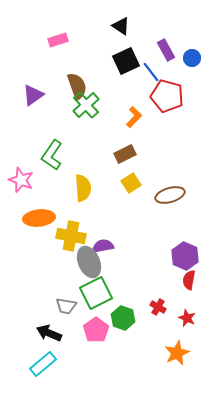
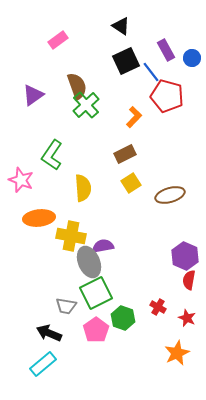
pink rectangle: rotated 18 degrees counterclockwise
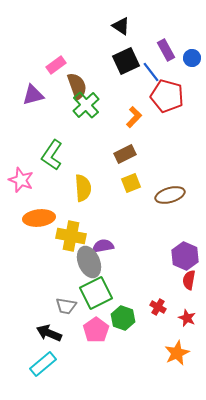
pink rectangle: moved 2 px left, 25 px down
purple triangle: rotated 20 degrees clockwise
yellow square: rotated 12 degrees clockwise
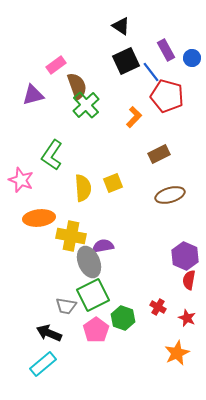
brown rectangle: moved 34 px right
yellow square: moved 18 px left
green square: moved 3 px left, 2 px down
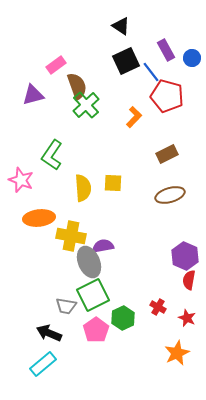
brown rectangle: moved 8 px right
yellow square: rotated 24 degrees clockwise
green hexagon: rotated 15 degrees clockwise
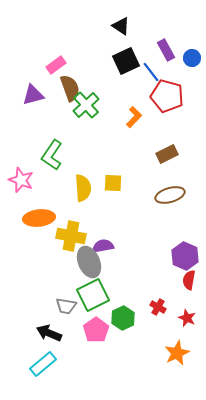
brown semicircle: moved 7 px left, 2 px down
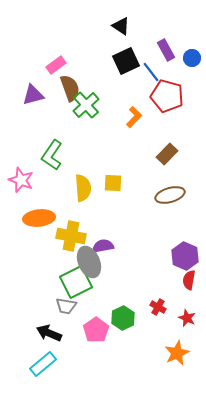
brown rectangle: rotated 20 degrees counterclockwise
green square: moved 17 px left, 13 px up
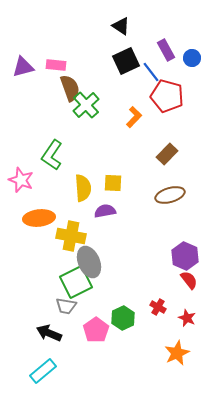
pink rectangle: rotated 42 degrees clockwise
purple triangle: moved 10 px left, 28 px up
purple semicircle: moved 2 px right, 35 px up
red semicircle: rotated 132 degrees clockwise
cyan rectangle: moved 7 px down
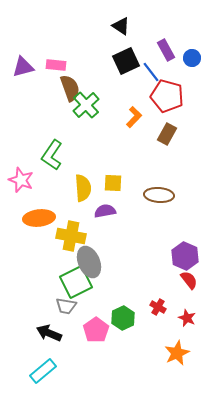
brown rectangle: moved 20 px up; rotated 15 degrees counterclockwise
brown ellipse: moved 11 px left; rotated 20 degrees clockwise
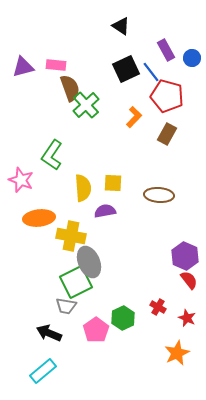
black square: moved 8 px down
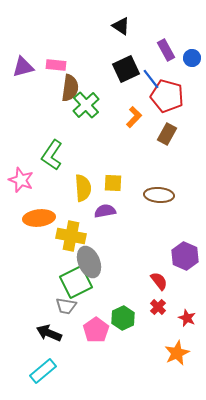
blue line: moved 7 px down
brown semicircle: rotated 28 degrees clockwise
red semicircle: moved 30 px left, 1 px down
red cross: rotated 14 degrees clockwise
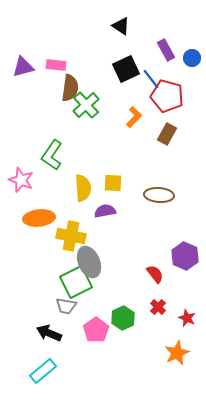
red semicircle: moved 4 px left, 7 px up
